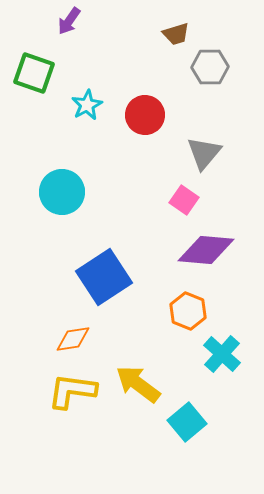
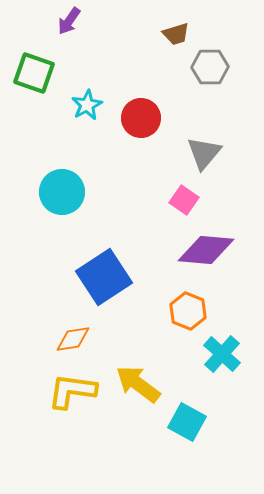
red circle: moved 4 px left, 3 px down
cyan square: rotated 21 degrees counterclockwise
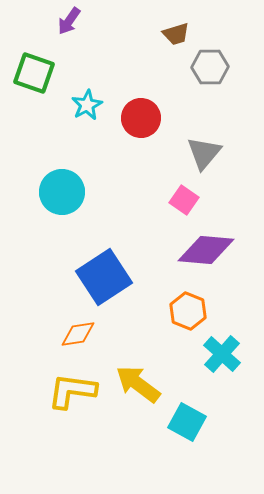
orange diamond: moved 5 px right, 5 px up
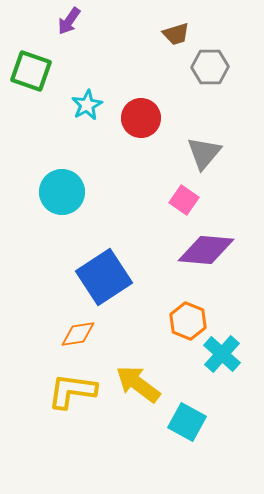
green square: moved 3 px left, 2 px up
orange hexagon: moved 10 px down
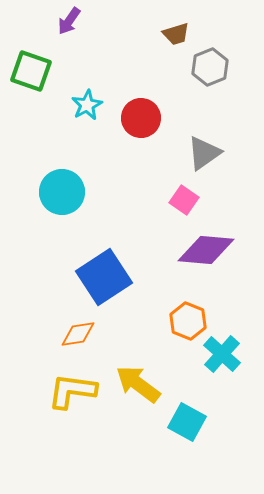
gray hexagon: rotated 21 degrees counterclockwise
gray triangle: rotated 15 degrees clockwise
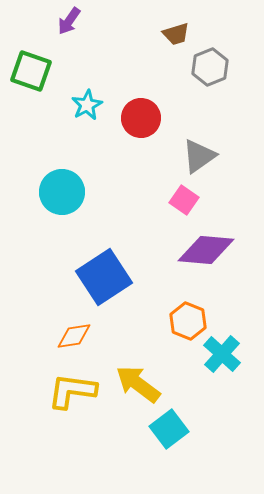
gray triangle: moved 5 px left, 3 px down
orange diamond: moved 4 px left, 2 px down
cyan square: moved 18 px left, 7 px down; rotated 24 degrees clockwise
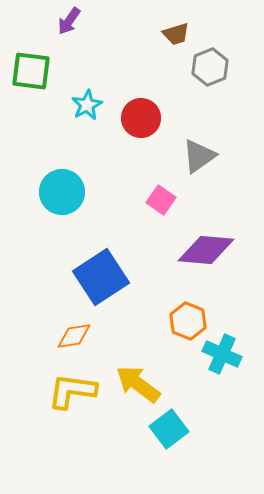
green square: rotated 12 degrees counterclockwise
pink square: moved 23 px left
blue square: moved 3 px left
cyan cross: rotated 18 degrees counterclockwise
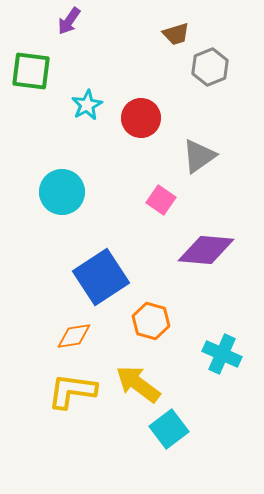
orange hexagon: moved 37 px left; rotated 6 degrees counterclockwise
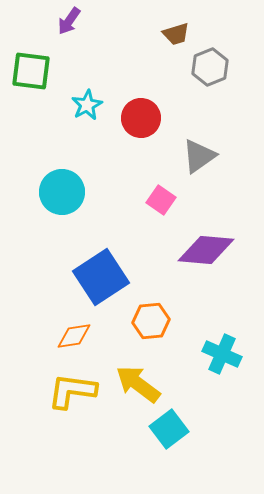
orange hexagon: rotated 21 degrees counterclockwise
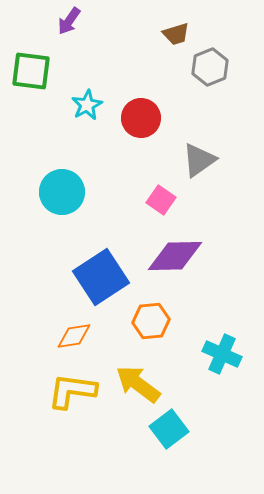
gray triangle: moved 4 px down
purple diamond: moved 31 px left, 6 px down; rotated 6 degrees counterclockwise
